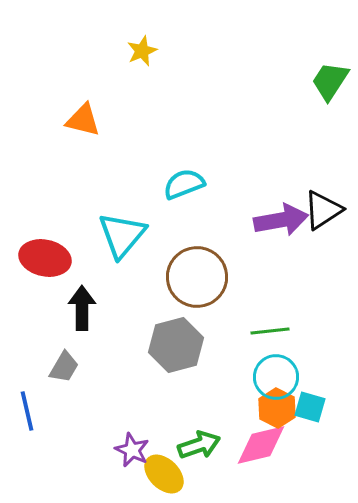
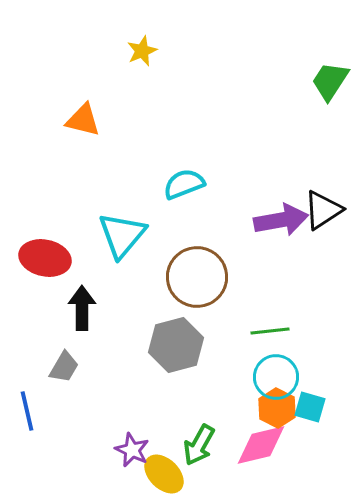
green arrow: rotated 138 degrees clockwise
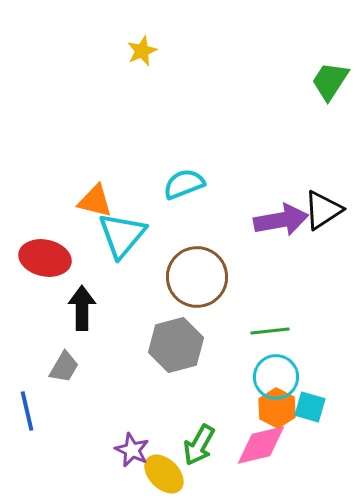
orange triangle: moved 12 px right, 81 px down
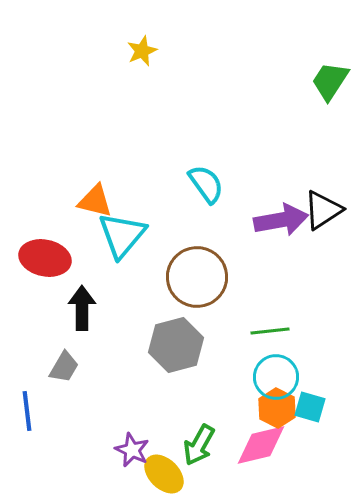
cyan semicircle: moved 22 px right; rotated 75 degrees clockwise
blue line: rotated 6 degrees clockwise
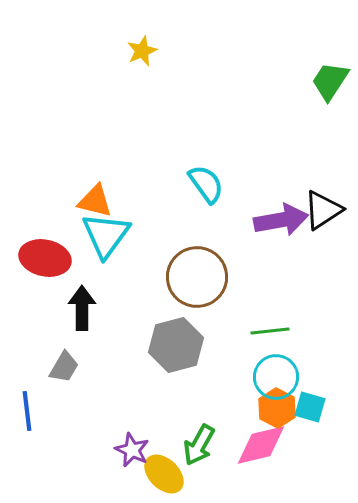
cyan triangle: moved 16 px left; rotated 4 degrees counterclockwise
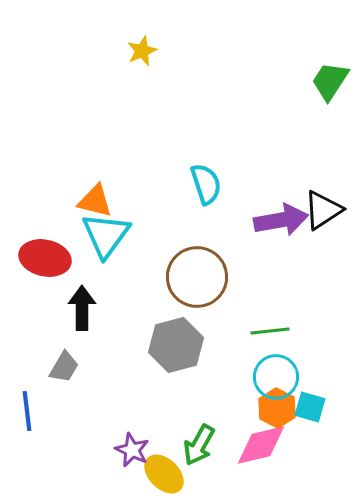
cyan semicircle: rotated 18 degrees clockwise
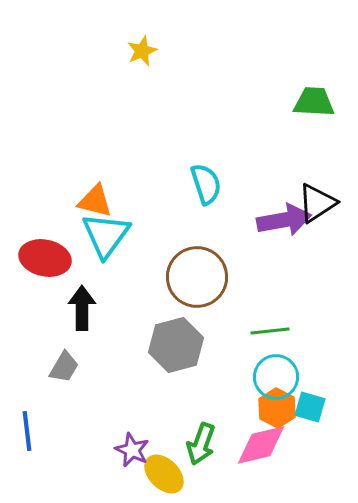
green trapezoid: moved 16 px left, 21 px down; rotated 60 degrees clockwise
black triangle: moved 6 px left, 7 px up
purple arrow: moved 3 px right
blue line: moved 20 px down
green arrow: moved 2 px right, 1 px up; rotated 9 degrees counterclockwise
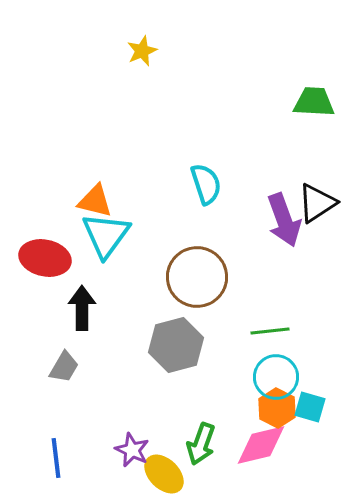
purple arrow: rotated 80 degrees clockwise
blue line: moved 29 px right, 27 px down
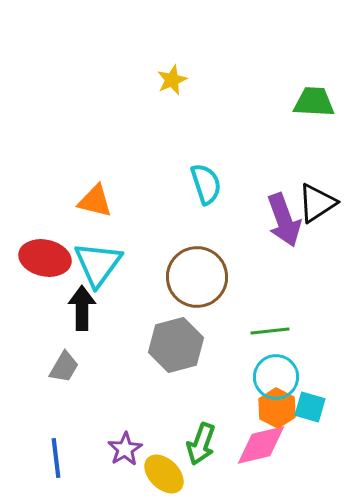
yellow star: moved 30 px right, 29 px down
cyan triangle: moved 8 px left, 29 px down
purple star: moved 7 px left, 1 px up; rotated 16 degrees clockwise
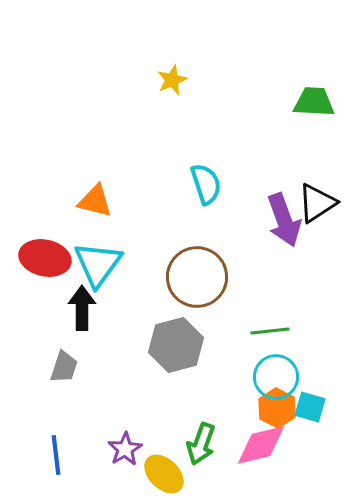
gray trapezoid: rotated 12 degrees counterclockwise
blue line: moved 3 px up
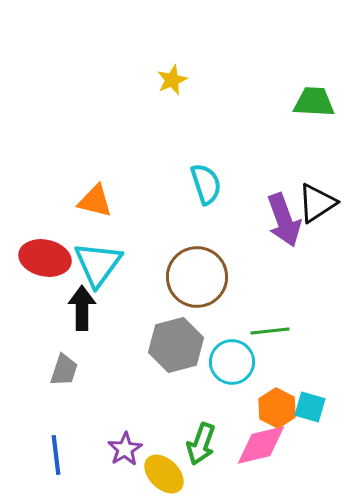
gray trapezoid: moved 3 px down
cyan circle: moved 44 px left, 15 px up
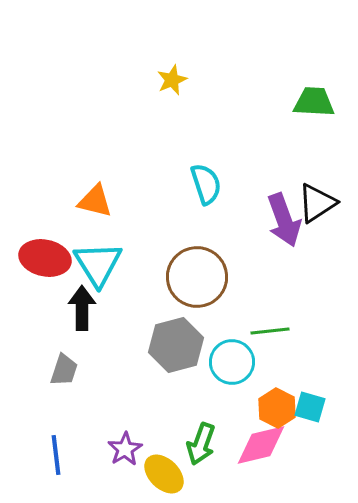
cyan triangle: rotated 8 degrees counterclockwise
